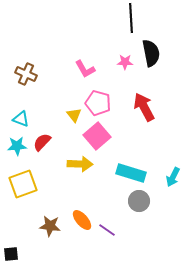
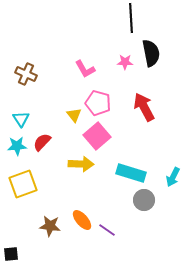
cyan triangle: rotated 36 degrees clockwise
yellow arrow: moved 1 px right
gray circle: moved 5 px right, 1 px up
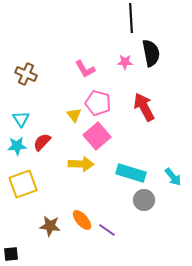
cyan arrow: rotated 66 degrees counterclockwise
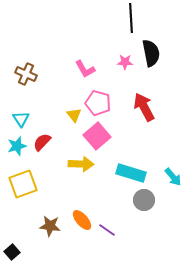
cyan star: rotated 12 degrees counterclockwise
black square: moved 1 px right, 2 px up; rotated 35 degrees counterclockwise
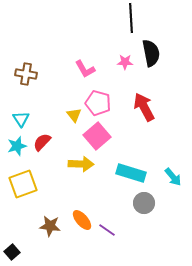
brown cross: rotated 15 degrees counterclockwise
gray circle: moved 3 px down
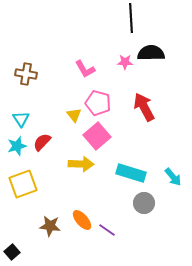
black semicircle: rotated 80 degrees counterclockwise
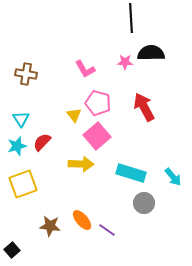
black square: moved 2 px up
